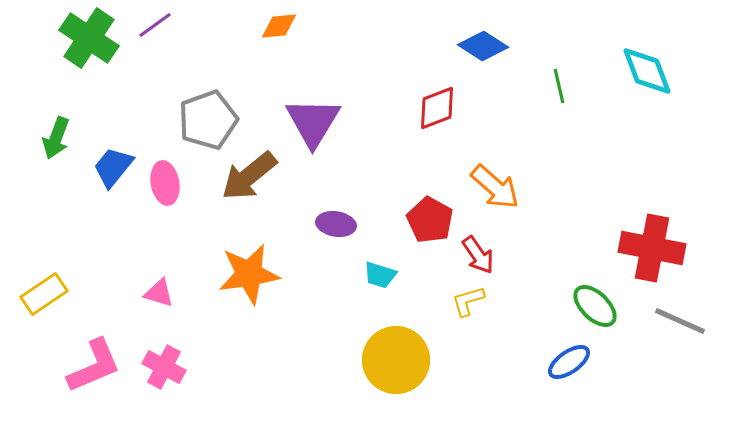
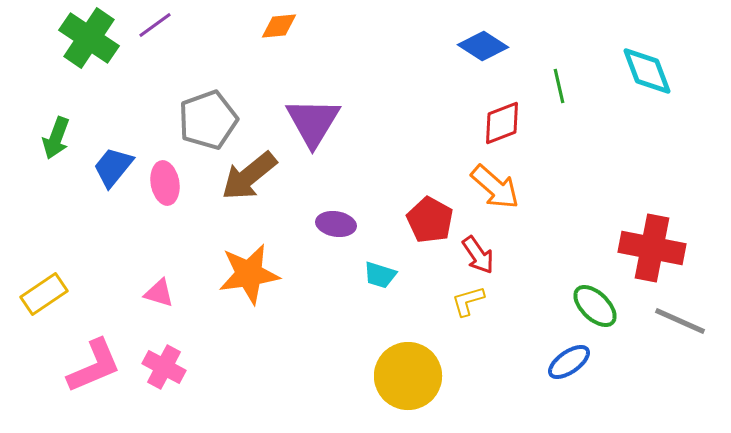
red diamond: moved 65 px right, 15 px down
yellow circle: moved 12 px right, 16 px down
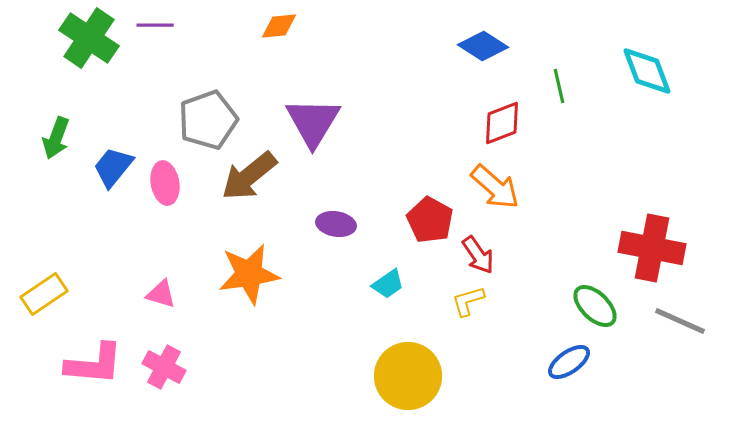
purple line: rotated 36 degrees clockwise
cyan trapezoid: moved 8 px right, 9 px down; rotated 52 degrees counterclockwise
pink triangle: moved 2 px right, 1 px down
pink L-shape: moved 2 px up; rotated 28 degrees clockwise
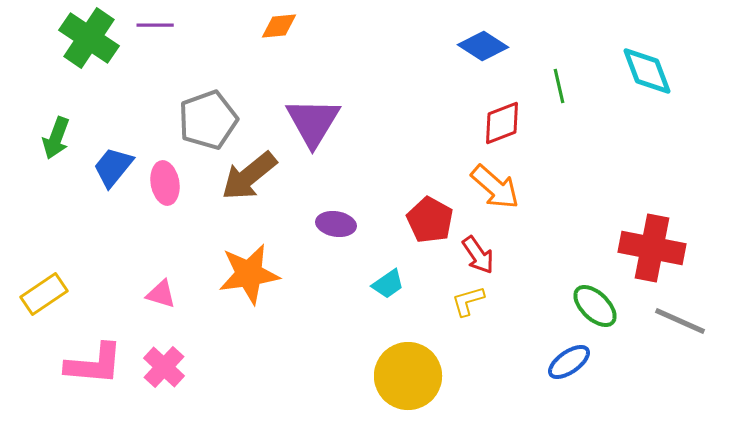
pink cross: rotated 15 degrees clockwise
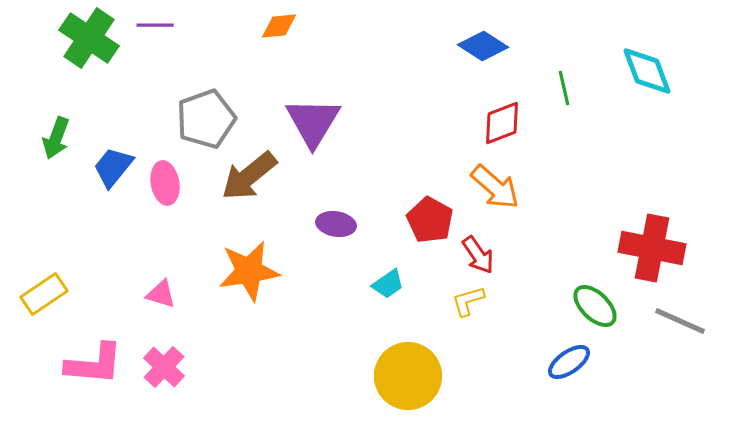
green line: moved 5 px right, 2 px down
gray pentagon: moved 2 px left, 1 px up
orange star: moved 3 px up
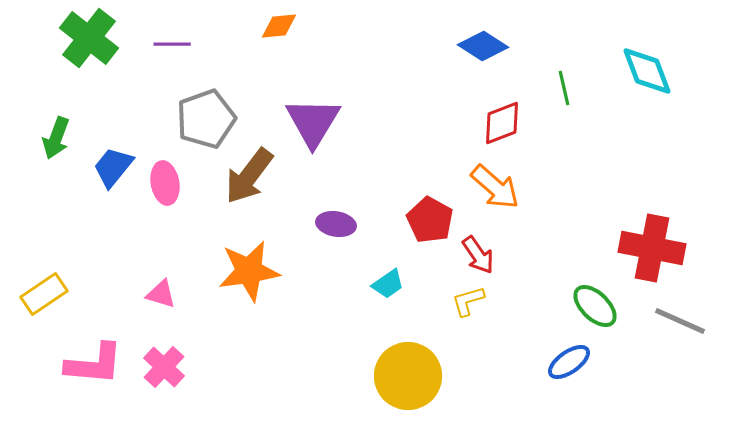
purple line: moved 17 px right, 19 px down
green cross: rotated 4 degrees clockwise
brown arrow: rotated 14 degrees counterclockwise
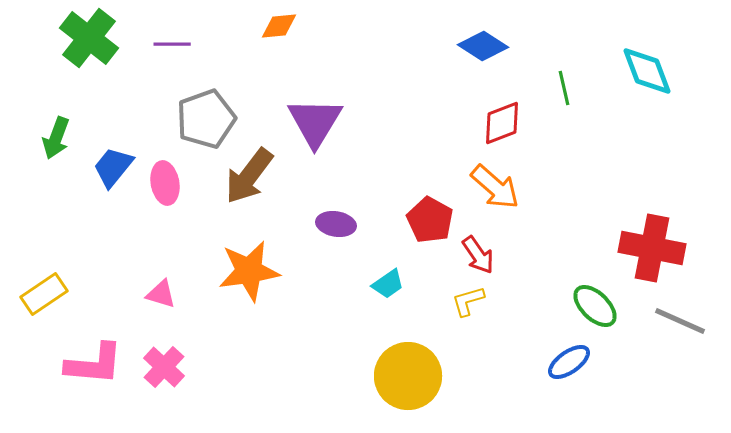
purple triangle: moved 2 px right
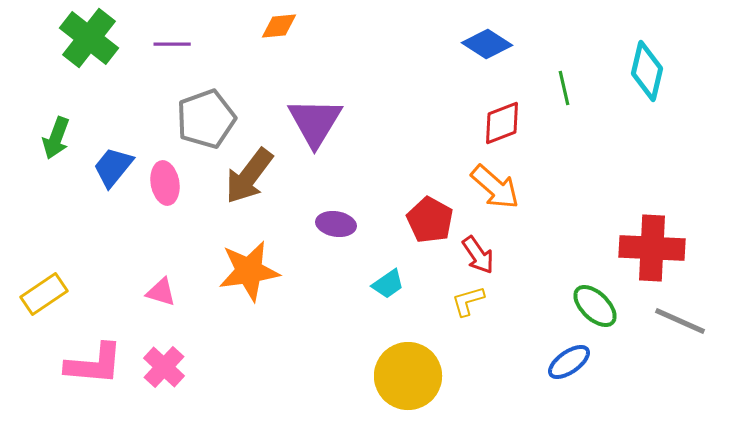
blue diamond: moved 4 px right, 2 px up
cyan diamond: rotated 34 degrees clockwise
red cross: rotated 8 degrees counterclockwise
pink triangle: moved 2 px up
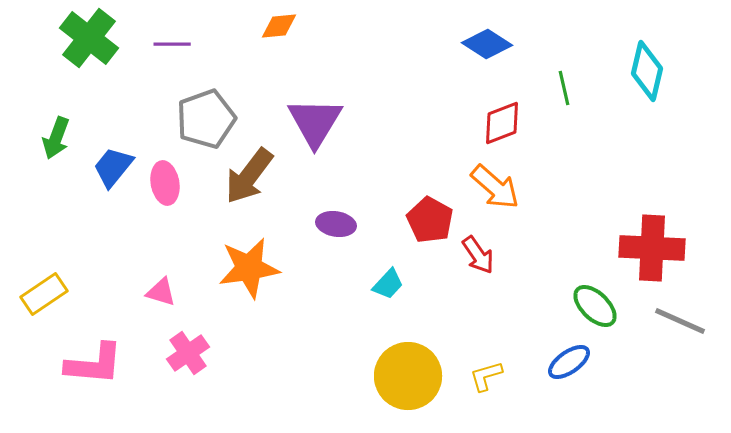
orange star: moved 3 px up
cyan trapezoid: rotated 12 degrees counterclockwise
yellow L-shape: moved 18 px right, 75 px down
pink cross: moved 24 px right, 14 px up; rotated 12 degrees clockwise
